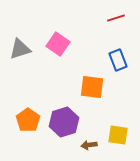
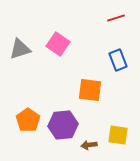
orange square: moved 2 px left, 3 px down
purple hexagon: moved 1 px left, 3 px down; rotated 12 degrees clockwise
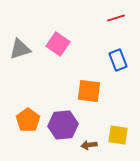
orange square: moved 1 px left, 1 px down
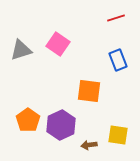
gray triangle: moved 1 px right, 1 px down
purple hexagon: moved 2 px left; rotated 20 degrees counterclockwise
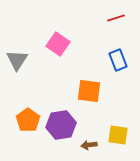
gray triangle: moved 4 px left, 10 px down; rotated 40 degrees counterclockwise
purple hexagon: rotated 16 degrees clockwise
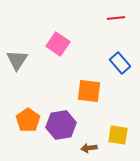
red line: rotated 12 degrees clockwise
blue rectangle: moved 2 px right, 3 px down; rotated 20 degrees counterclockwise
brown arrow: moved 3 px down
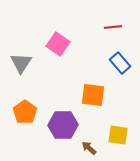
red line: moved 3 px left, 9 px down
gray triangle: moved 4 px right, 3 px down
orange square: moved 4 px right, 4 px down
orange pentagon: moved 3 px left, 8 px up
purple hexagon: moved 2 px right; rotated 8 degrees clockwise
brown arrow: rotated 49 degrees clockwise
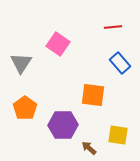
orange pentagon: moved 4 px up
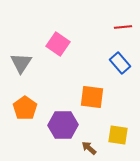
red line: moved 10 px right
orange square: moved 1 px left, 2 px down
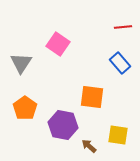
purple hexagon: rotated 12 degrees clockwise
brown arrow: moved 2 px up
